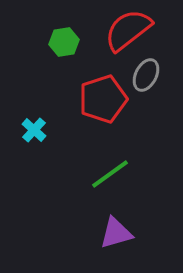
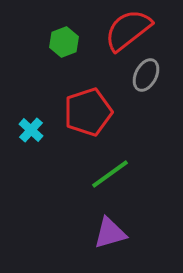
green hexagon: rotated 12 degrees counterclockwise
red pentagon: moved 15 px left, 13 px down
cyan cross: moved 3 px left
purple triangle: moved 6 px left
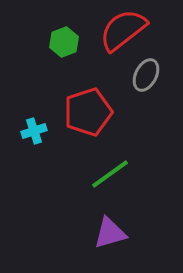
red semicircle: moved 5 px left
cyan cross: moved 3 px right, 1 px down; rotated 30 degrees clockwise
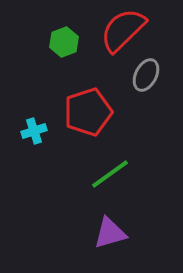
red semicircle: rotated 6 degrees counterclockwise
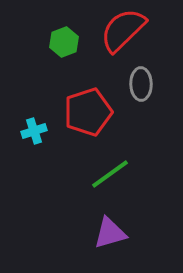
gray ellipse: moved 5 px left, 9 px down; rotated 28 degrees counterclockwise
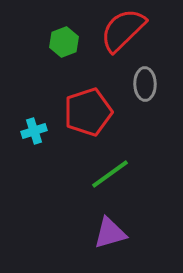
gray ellipse: moved 4 px right
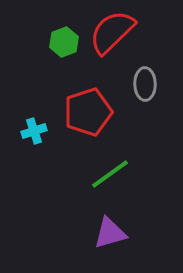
red semicircle: moved 11 px left, 2 px down
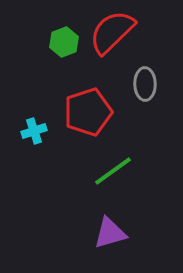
green line: moved 3 px right, 3 px up
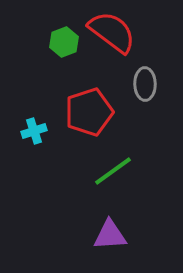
red semicircle: rotated 81 degrees clockwise
red pentagon: moved 1 px right
purple triangle: moved 2 px down; rotated 12 degrees clockwise
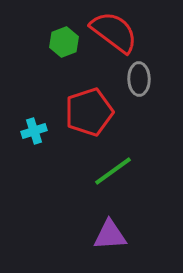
red semicircle: moved 2 px right
gray ellipse: moved 6 px left, 5 px up
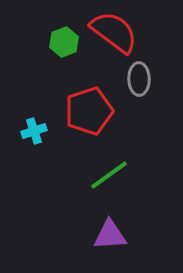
red pentagon: moved 1 px up
green line: moved 4 px left, 4 px down
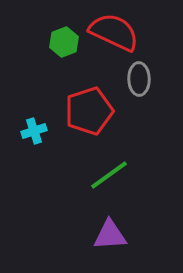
red semicircle: rotated 12 degrees counterclockwise
